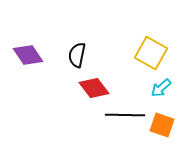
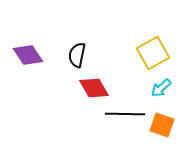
yellow square: moved 2 px right; rotated 32 degrees clockwise
red diamond: rotated 8 degrees clockwise
black line: moved 1 px up
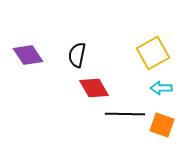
cyan arrow: rotated 40 degrees clockwise
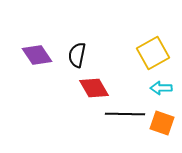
purple diamond: moved 9 px right
orange square: moved 2 px up
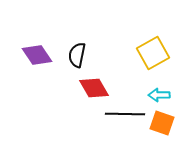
cyan arrow: moved 2 px left, 7 px down
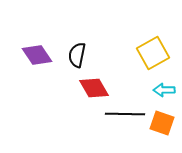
cyan arrow: moved 5 px right, 5 px up
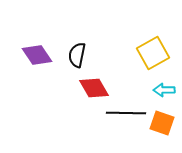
black line: moved 1 px right, 1 px up
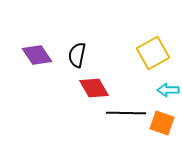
cyan arrow: moved 4 px right
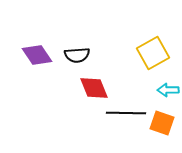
black semicircle: rotated 105 degrees counterclockwise
red diamond: rotated 8 degrees clockwise
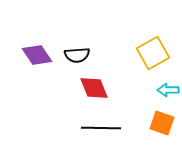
black line: moved 25 px left, 15 px down
